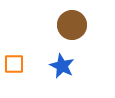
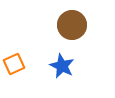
orange square: rotated 25 degrees counterclockwise
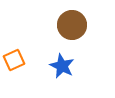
orange square: moved 4 px up
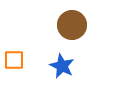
orange square: rotated 25 degrees clockwise
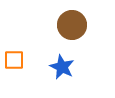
blue star: moved 1 px down
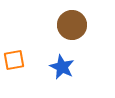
orange square: rotated 10 degrees counterclockwise
